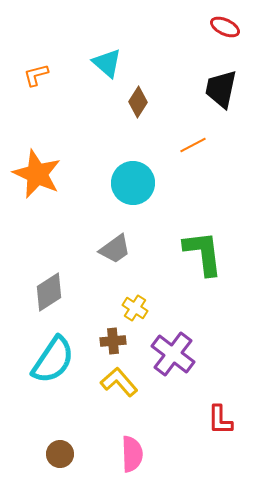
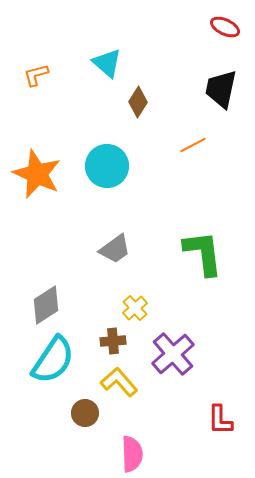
cyan circle: moved 26 px left, 17 px up
gray diamond: moved 3 px left, 13 px down
yellow cross: rotated 15 degrees clockwise
purple cross: rotated 12 degrees clockwise
brown circle: moved 25 px right, 41 px up
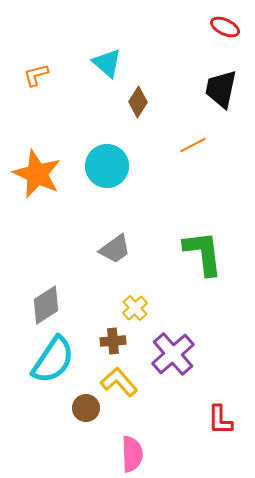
brown circle: moved 1 px right, 5 px up
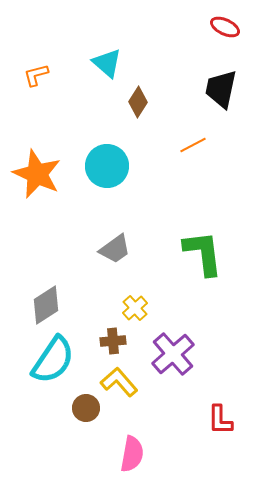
pink semicircle: rotated 12 degrees clockwise
